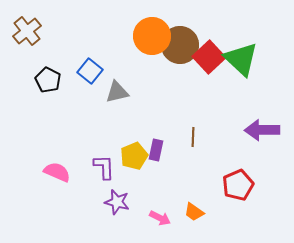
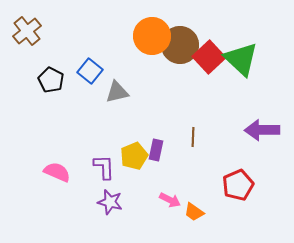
black pentagon: moved 3 px right
purple star: moved 7 px left
pink arrow: moved 10 px right, 18 px up
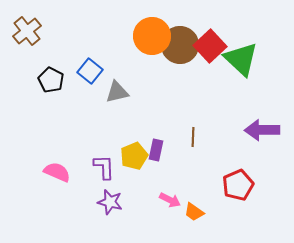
red square: moved 1 px right, 11 px up
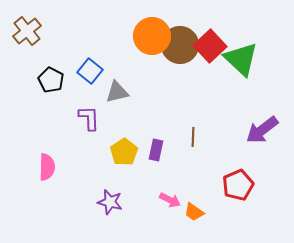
purple arrow: rotated 36 degrees counterclockwise
yellow pentagon: moved 10 px left, 4 px up; rotated 12 degrees counterclockwise
purple L-shape: moved 15 px left, 49 px up
pink semicircle: moved 10 px left, 5 px up; rotated 68 degrees clockwise
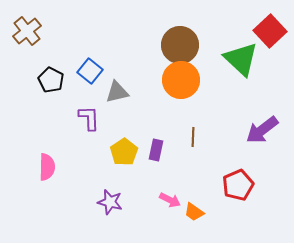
orange circle: moved 29 px right, 44 px down
red square: moved 60 px right, 15 px up
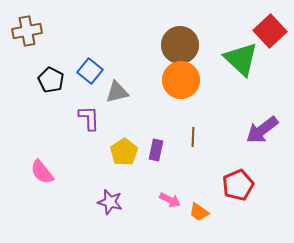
brown cross: rotated 28 degrees clockwise
pink semicircle: moved 5 px left, 5 px down; rotated 140 degrees clockwise
orange trapezoid: moved 5 px right
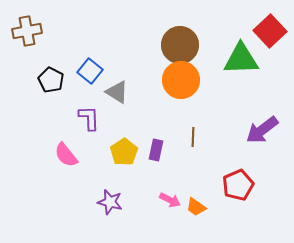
green triangle: rotated 45 degrees counterclockwise
gray triangle: rotated 45 degrees clockwise
pink semicircle: moved 24 px right, 17 px up
orange trapezoid: moved 3 px left, 5 px up
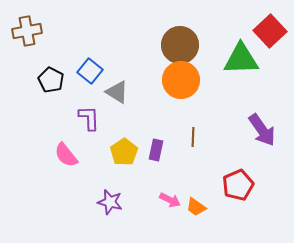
purple arrow: rotated 88 degrees counterclockwise
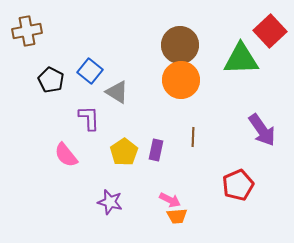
orange trapezoid: moved 19 px left, 9 px down; rotated 40 degrees counterclockwise
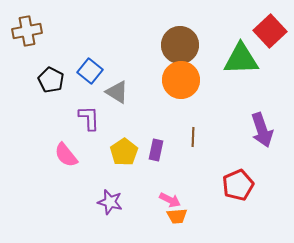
purple arrow: rotated 16 degrees clockwise
